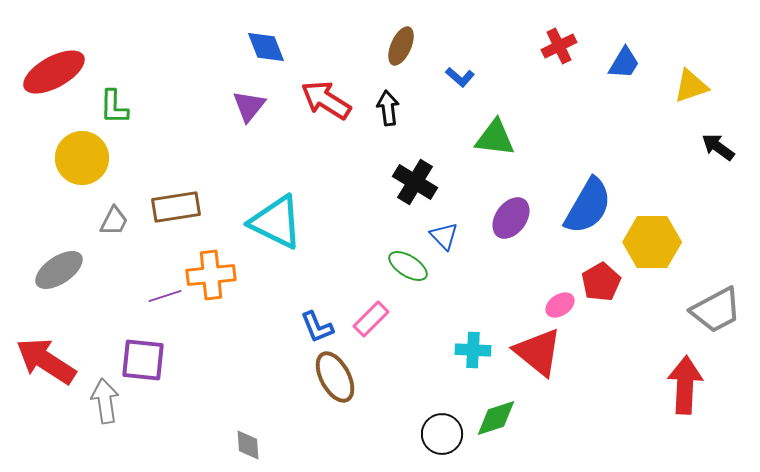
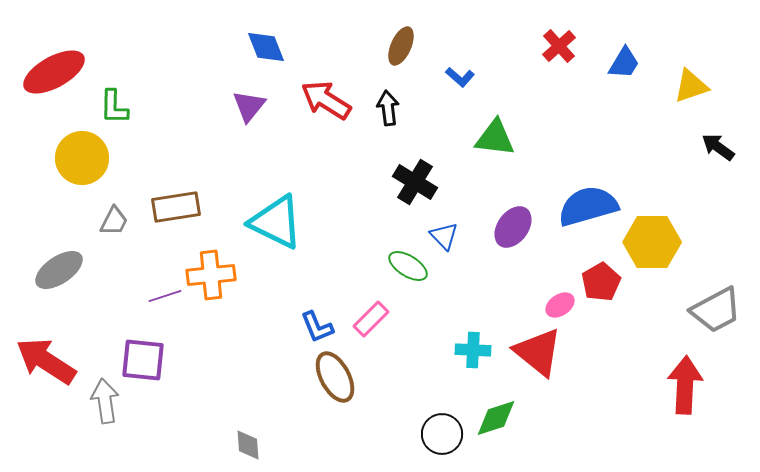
red cross at (559, 46): rotated 16 degrees counterclockwise
blue semicircle at (588, 206): rotated 136 degrees counterclockwise
purple ellipse at (511, 218): moved 2 px right, 9 px down
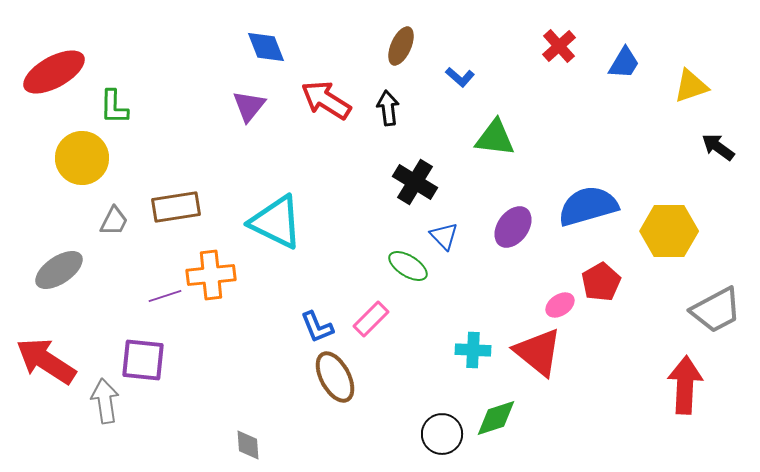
yellow hexagon at (652, 242): moved 17 px right, 11 px up
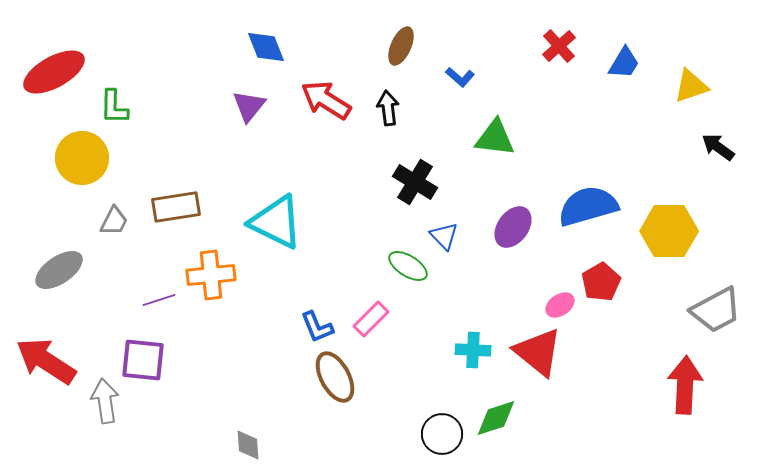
purple line at (165, 296): moved 6 px left, 4 px down
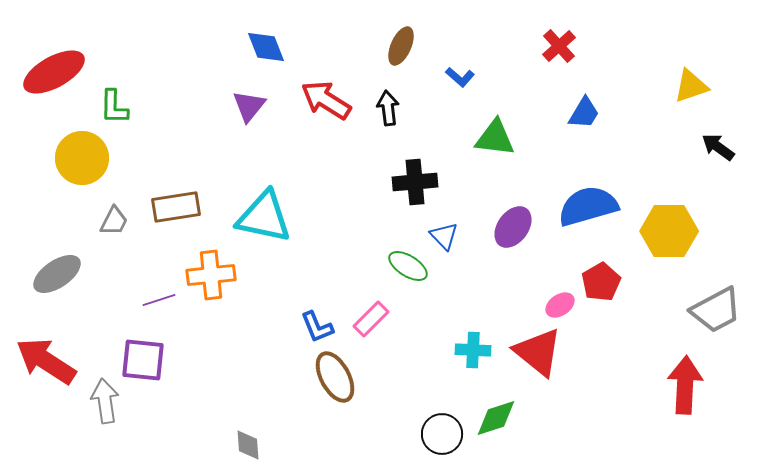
blue trapezoid at (624, 63): moved 40 px left, 50 px down
black cross at (415, 182): rotated 36 degrees counterclockwise
cyan triangle at (276, 222): moved 12 px left, 5 px up; rotated 14 degrees counterclockwise
gray ellipse at (59, 270): moved 2 px left, 4 px down
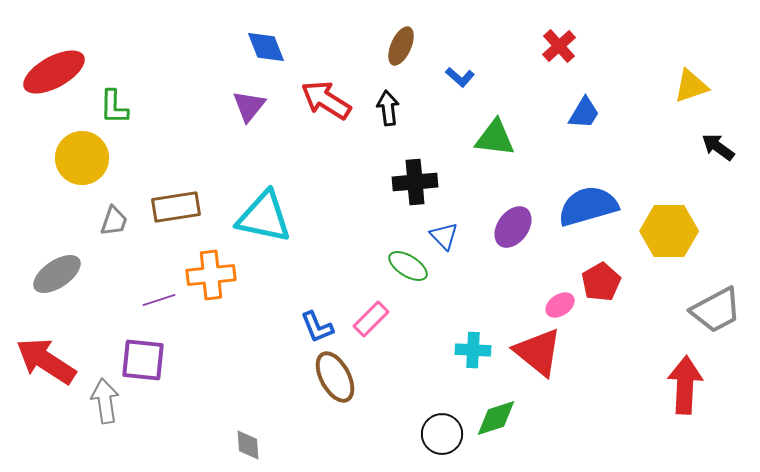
gray trapezoid at (114, 221): rotated 8 degrees counterclockwise
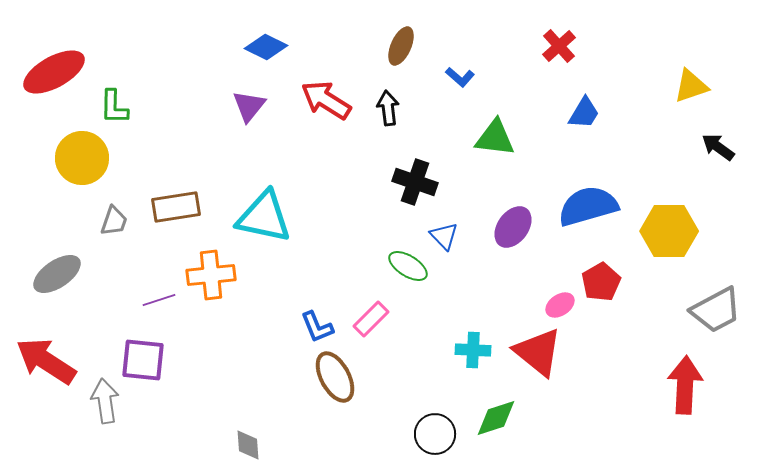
blue diamond at (266, 47): rotated 42 degrees counterclockwise
black cross at (415, 182): rotated 24 degrees clockwise
black circle at (442, 434): moved 7 px left
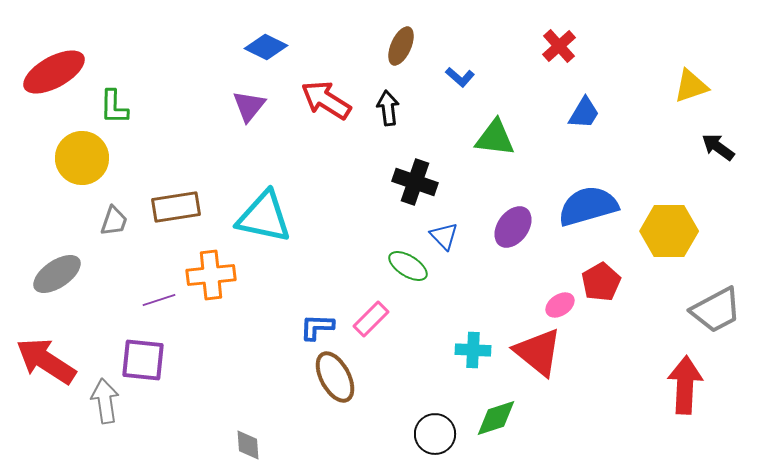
blue L-shape at (317, 327): rotated 114 degrees clockwise
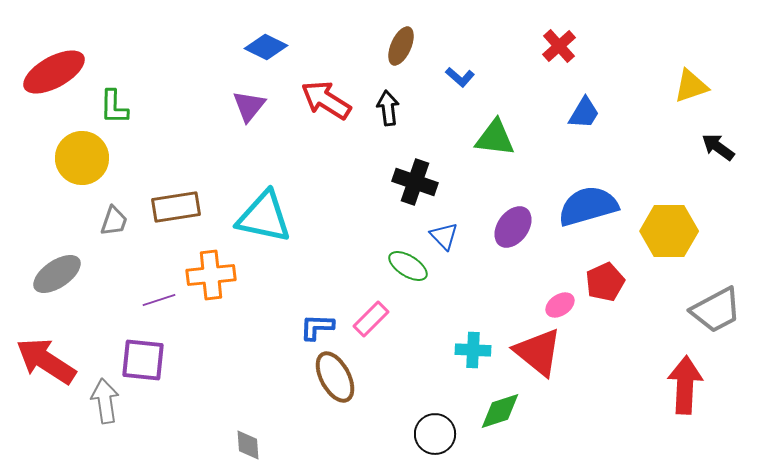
red pentagon at (601, 282): moved 4 px right; rotated 6 degrees clockwise
green diamond at (496, 418): moved 4 px right, 7 px up
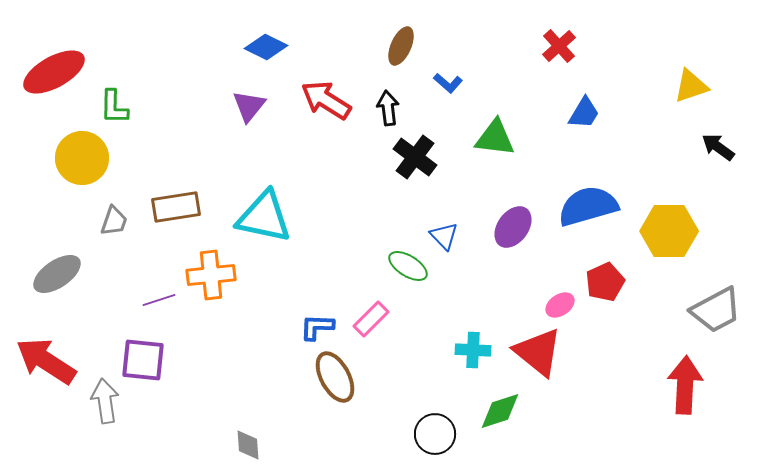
blue L-shape at (460, 77): moved 12 px left, 6 px down
black cross at (415, 182): moved 25 px up; rotated 18 degrees clockwise
